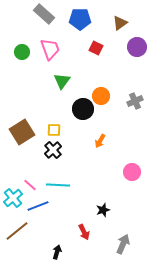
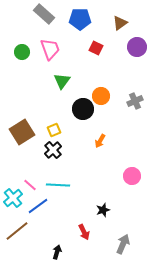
yellow square: rotated 24 degrees counterclockwise
pink circle: moved 4 px down
blue line: rotated 15 degrees counterclockwise
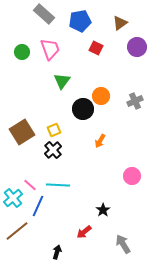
blue pentagon: moved 2 px down; rotated 10 degrees counterclockwise
blue line: rotated 30 degrees counterclockwise
black star: rotated 16 degrees counterclockwise
red arrow: rotated 77 degrees clockwise
gray arrow: rotated 54 degrees counterclockwise
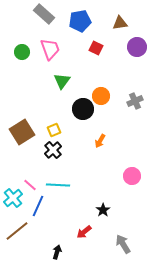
brown triangle: rotated 28 degrees clockwise
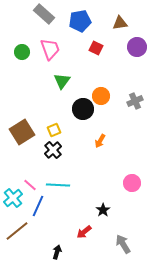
pink circle: moved 7 px down
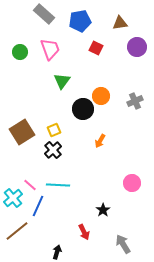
green circle: moved 2 px left
red arrow: rotated 77 degrees counterclockwise
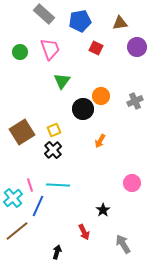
pink line: rotated 32 degrees clockwise
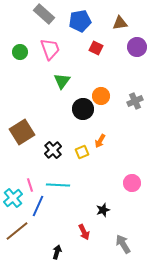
yellow square: moved 28 px right, 22 px down
black star: rotated 16 degrees clockwise
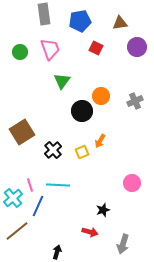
gray rectangle: rotated 40 degrees clockwise
black circle: moved 1 px left, 2 px down
red arrow: moved 6 px right; rotated 49 degrees counterclockwise
gray arrow: rotated 132 degrees counterclockwise
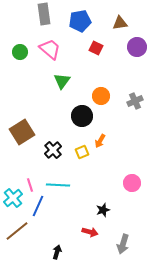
pink trapezoid: rotated 30 degrees counterclockwise
black circle: moved 5 px down
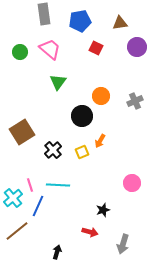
green triangle: moved 4 px left, 1 px down
